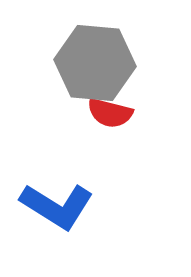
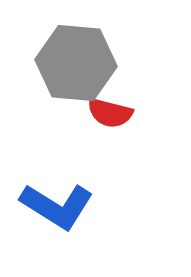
gray hexagon: moved 19 px left
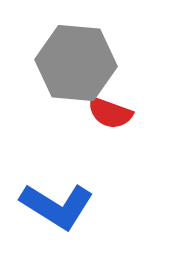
red semicircle: rotated 6 degrees clockwise
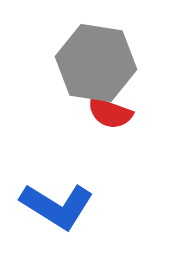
gray hexagon: moved 20 px right; rotated 4 degrees clockwise
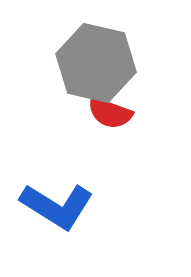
gray hexagon: rotated 4 degrees clockwise
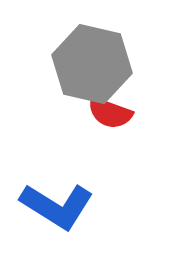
gray hexagon: moved 4 px left, 1 px down
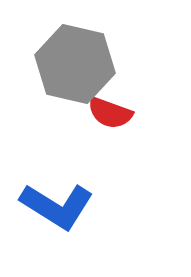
gray hexagon: moved 17 px left
